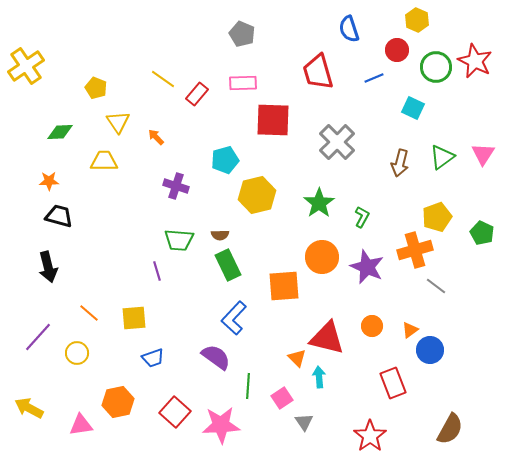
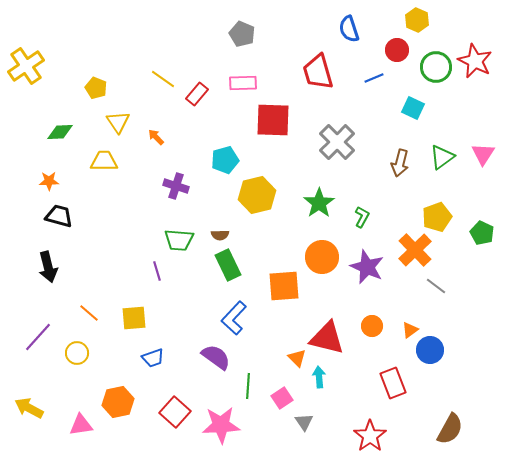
orange cross at (415, 250): rotated 28 degrees counterclockwise
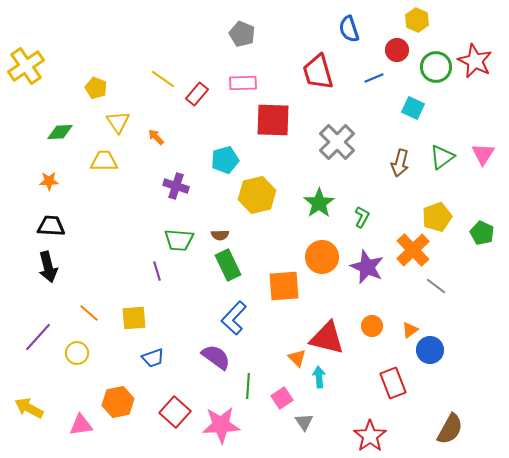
black trapezoid at (59, 216): moved 8 px left, 10 px down; rotated 12 degrees counterclockwise
orange cross at (415, 250): moved 2 px left
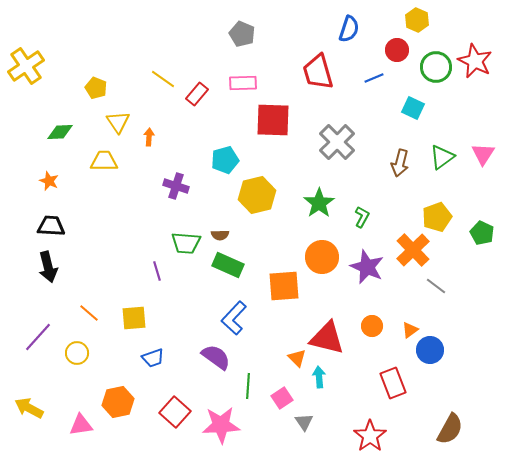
blue semicircle at (349, 29): rotated 144 degrees counterclockwise
orange arrow at (156, 137): moved 7 px left; rotated 48 degrees clockwise
orange star at (49, 181): rotated 24 degrees clockwise
green trapezoid at (179, 240): moved 7 px right, 3 px down
green rectangle at (228, 265): rotated 40 degrees counterclockwise
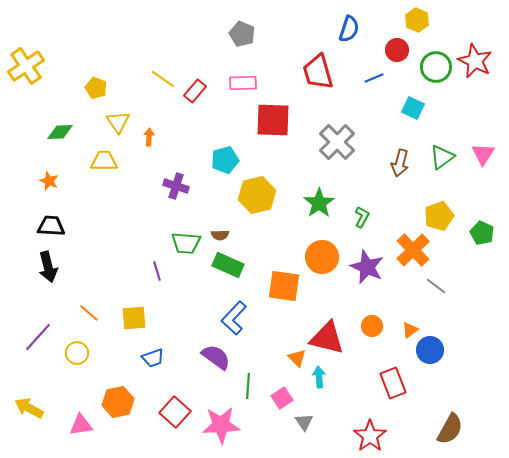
red rectangle at (197, 94): moved 2 px left, 3 px up
yellow pentagon at (437, 217): moved 2 px right, 1 px up
orange square at (284, 286): rotated 12 degrees clockwise
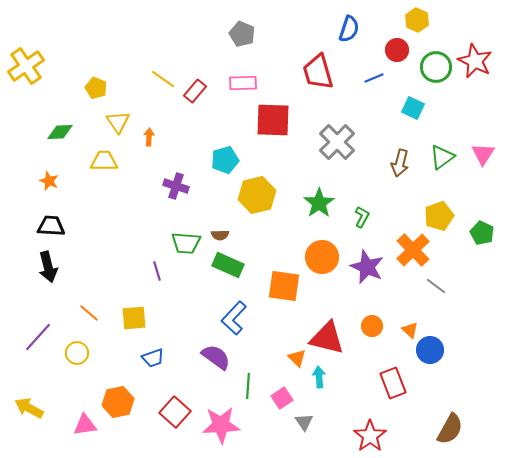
orange triangle at (410, 330): rotated 42 degrees counterclockwise
pink triangle at (81, 425): moved 4 px right
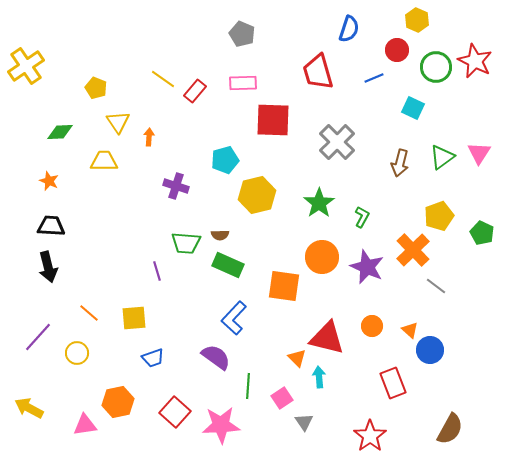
pink triangle at (483, 154): moved 4 px left, 1 px up
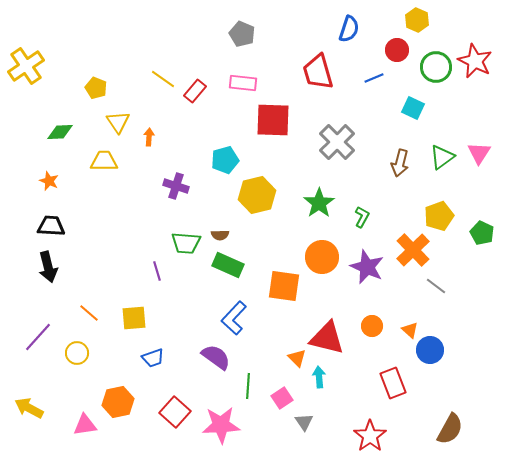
pink rectangle at (243, 83): rotated 8 degrees clockwise
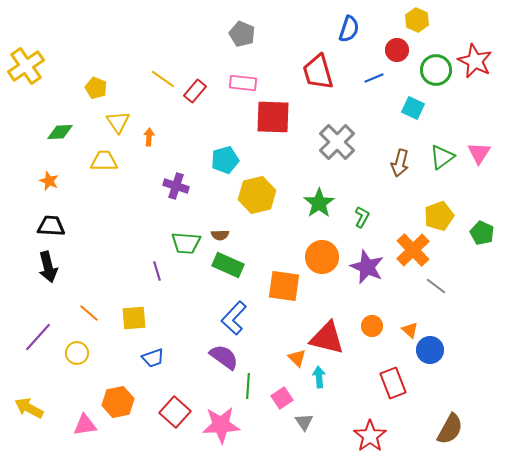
green circle at (436, 67): moved 3 px down
red square at (273, 120): moved 3 px up
purple semicircle at (216, 357): moved 8 px right
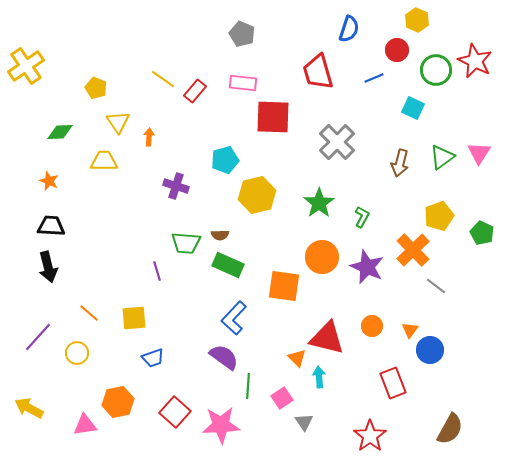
orange triangle at (410, 330): rotated 24 degrees clockwise
